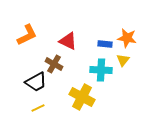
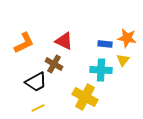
orange L-shape: moved 3 px left, 8 px down
red triangle: moved 4 px left
yellow cross: moved 3 px right
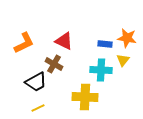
yellow cross: rotated 25 degrees counterclockwise
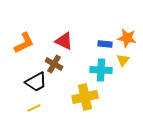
yellow cross: rotated 15 degrees counterclockwise
yellow line: moved 4 px left
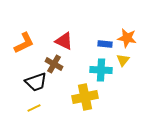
black trapezoid: rotated 10 degrees clockwise
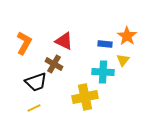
orange star: moved 2 px up; rotated 24 degrees clockwise
orange L-shape: rotated 35 degrees counterclockwise
cyan cross: moved 2 px right, 2 px down
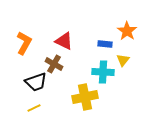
orange star: moved 5 px up
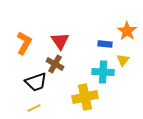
red triangle: moved 4 px left; rotated 30 degrees clockwise
brown cross: moved 1 px right
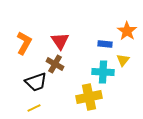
yellow cross: moved 4 px right
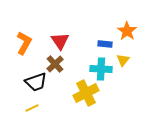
brown cross: rotated 18 degrees clockwise
cyan cross: moved 2 px left, 3 px up
yellow cross: moved 3 px left, 4 px up; rotated 15 degrees counterclockwise
yellow line: moved 2 px left
